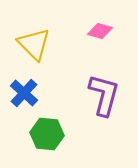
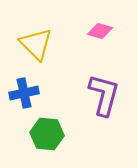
yellow triangle: moved 2 px right
blue cross: rotated 36 degrees clockwise
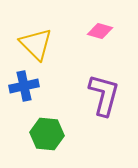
blue cross: moved 7 px up
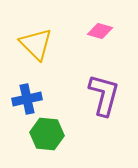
blue cross: moved 3 px right, 13 px down
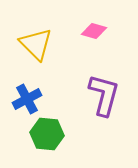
pink diamond: moved 6 px left
blue cross: rotated 16 degrees counterclockwise
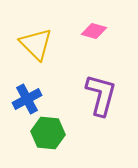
purple L-shape: moved 3 px left
green hexagon: moved 1 px right, 1 px up
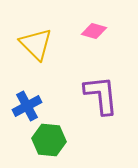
purple L-shape: rotated 21 degrees counterclockwise
blue cross: moved 7 px down
green hexagon: moved 1 px right, 7 px down
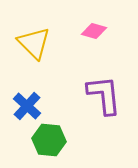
yellow triangle: moved 2 px left, 1 px up
purple L-shape: moved 3 px right
blue cross: rotated 20 degrees counterclockwise
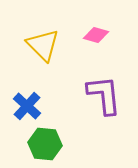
pink diamond: moved 2 px right, 4 px down
yellow triangle: moved 9 px right, 2 px down
green hexagon: moved 4 px left, 4 px down
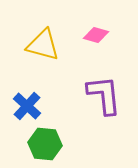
yellow triangle: rotated 30 degrees counterclockwise
